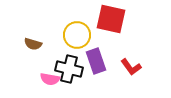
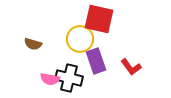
red square: moved 12 px left
yellow circle: moved 3 px right, 4 px down
black cross: moved 9 px down
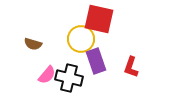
yellow circle: moved 1 px right
red L-shape: rotated 55 degrees clockwise
pink semicircle: moved 3 px left, 4 px up; rotated 60 degrees counterclockwise
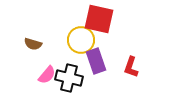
yellow circle: moved 1 px down
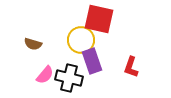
purple rectangle: moved 4 px left
pink semicircle: moved 2 px left
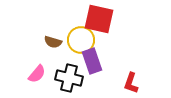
brown semicircle: moved 20 px right, 2 px up
red L-shape: moved 16 px down
pink semicircle: moved 8 px left, 1 px up
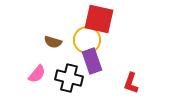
yellow circle: moved 6 px right
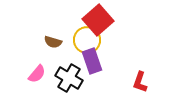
red square: moved 1 px left, 1 px down; rotated 36 degrees clockwise
black cross: rotated 16 degrees clockwise
red L-shape: moved 9 px right, 1 px up
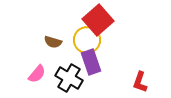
purple rectangle: moved 1 px left, 1 px down
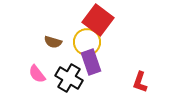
red square: rotated 12 degrees counterclockwise
yellow circle: moved 2 px down
pink semicircle: rotated 102 degrees clockwise
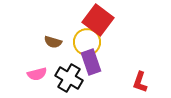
pink semicircle: rotated 66 degrees counterclockwise
